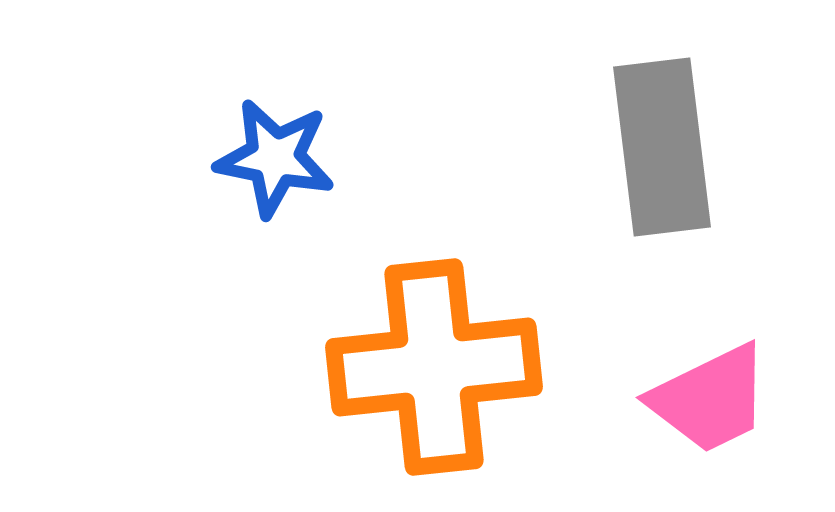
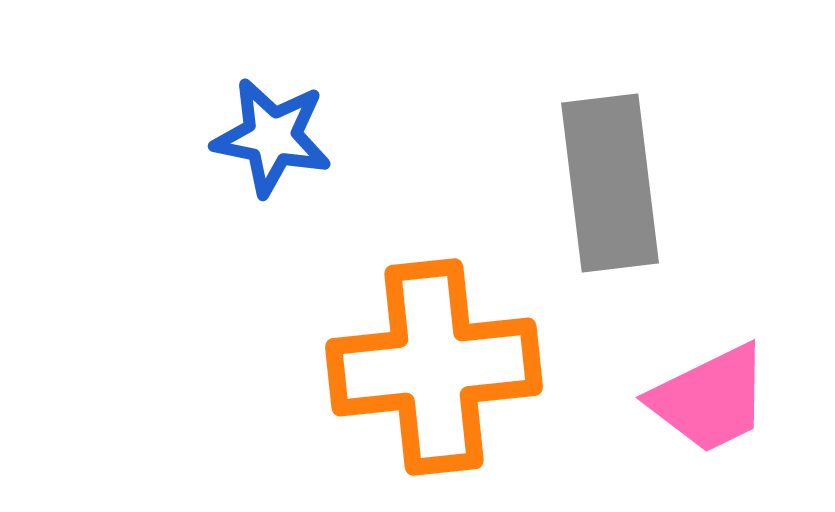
gray rectangle: moved 52 px left, 36 px down
blue star: moved 3 px left, 21 px up
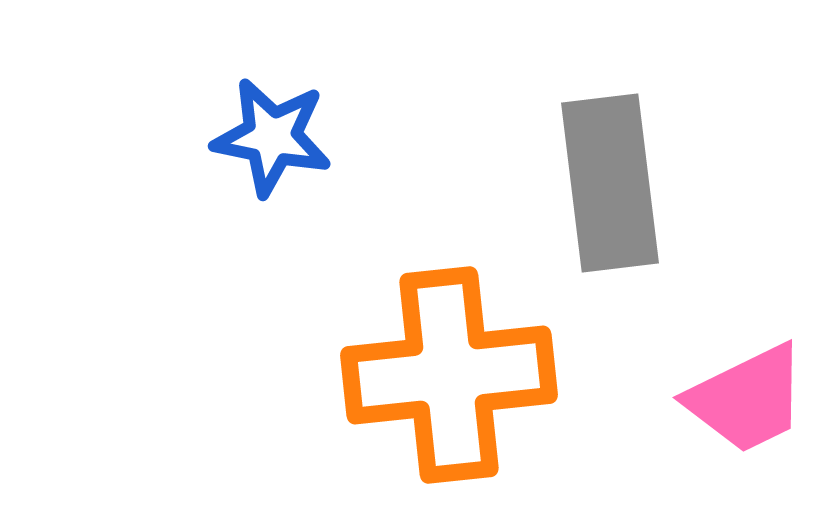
orange cross: moved 15 px right, 8 px down
pink trapezoid: moved 37 px right
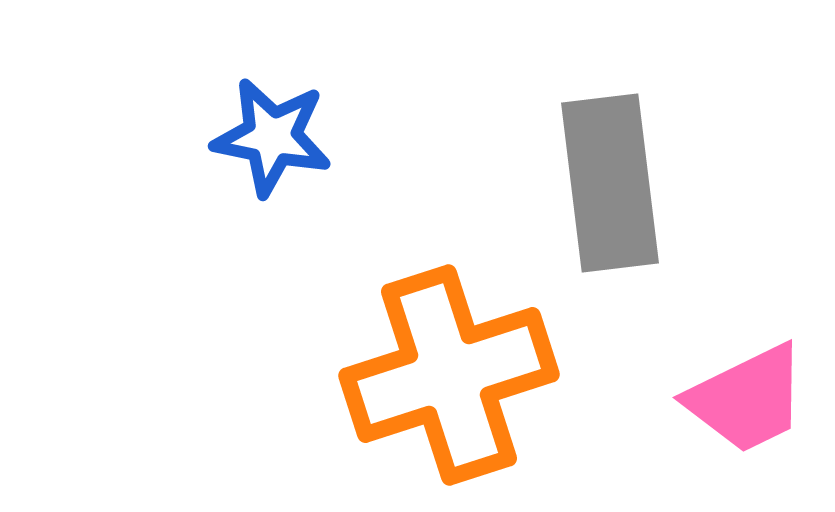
orange cross: rotated 12 degrees counterclockwise
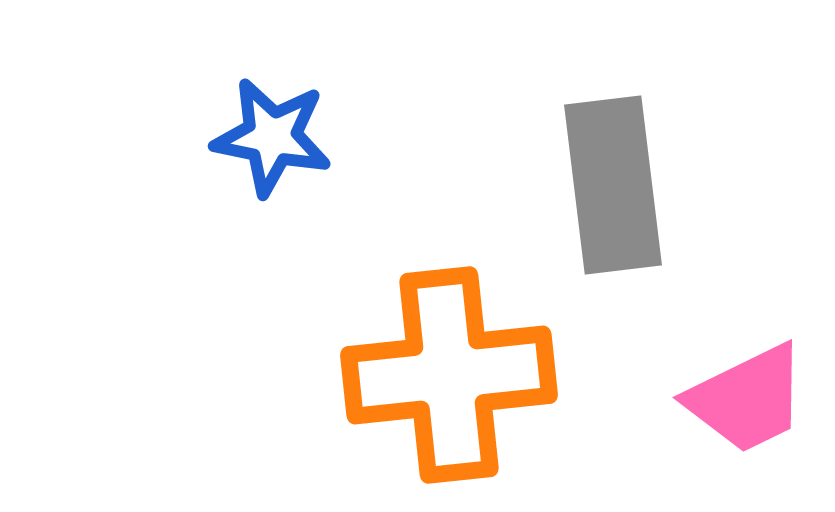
gray rectangle: moved 3 px right, 2 px down
orange cross: rotated 12 degrees clockwise
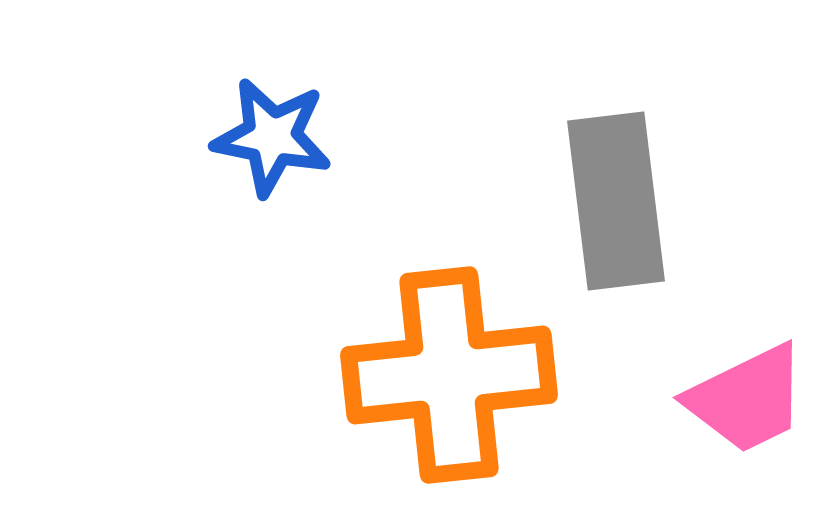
gray rectangle: moved 3 px right, 16 px down
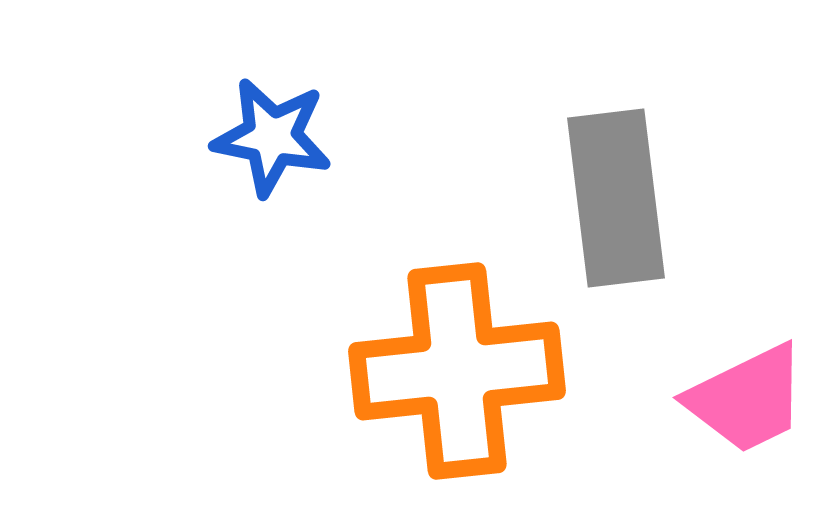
gray rectangle: moved 3 px up
orange cross: moved 8 px right, 4 px up
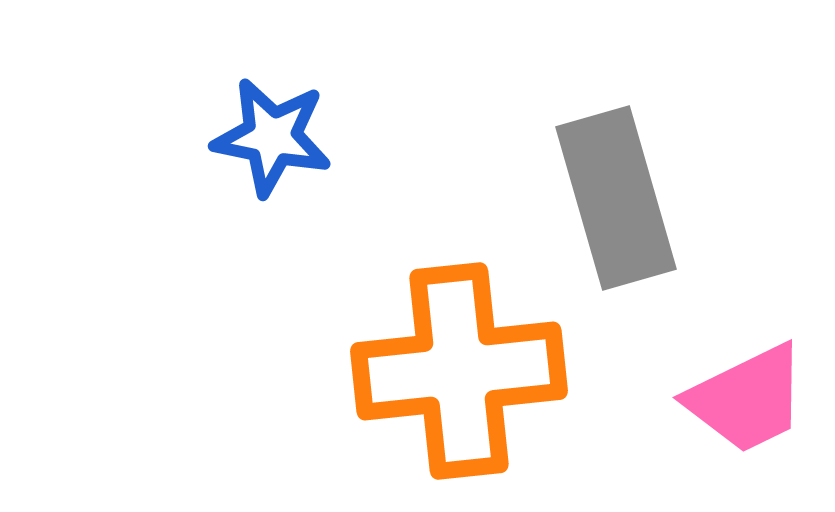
gray rectangle: rotated 9 degrees counterclockwise
orange cross: moved 2 px right
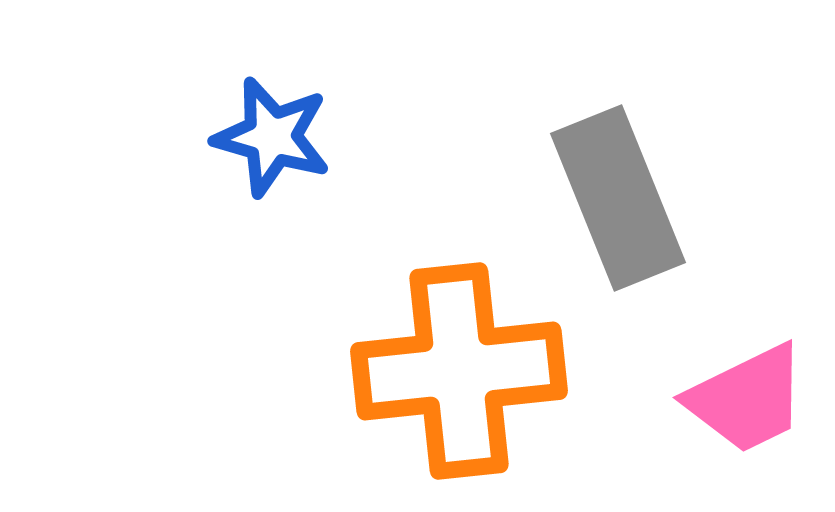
blue star: rotated 5 degrees clockwise
gray rectangle: moved 2 px right; rotated 6 degrees counterclockwise
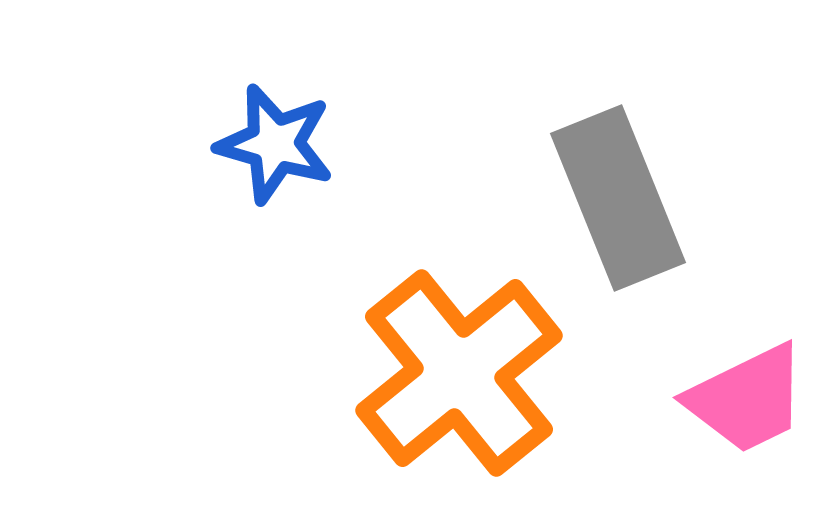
blue star: moved 3 px right, 7 px down
orange cross: moved 2 px down; rotated 33 degrees counterclockwise
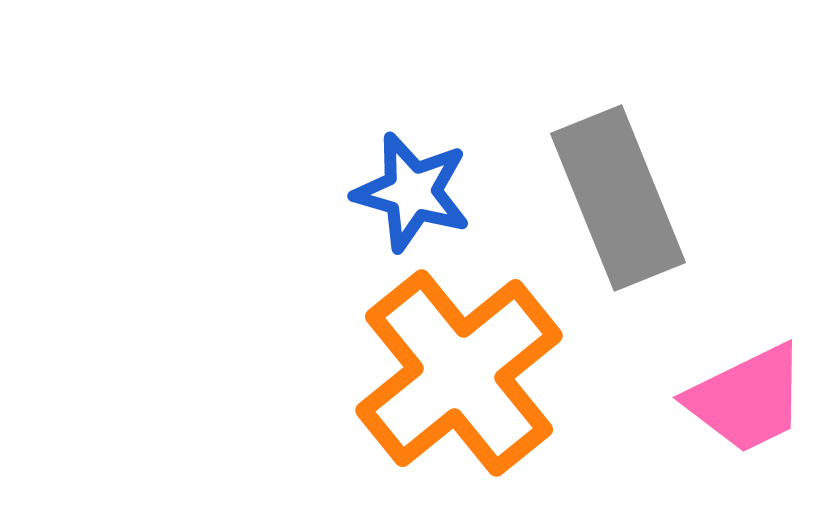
blue star: moved 137 px right, 48 px down
